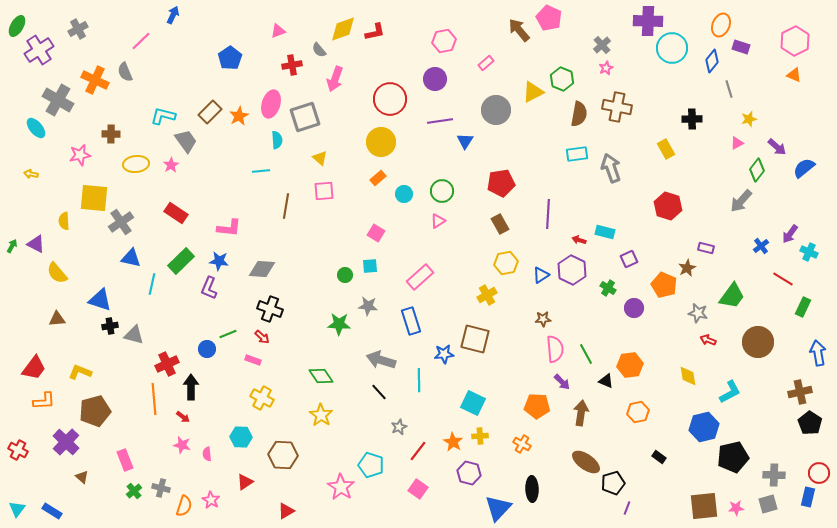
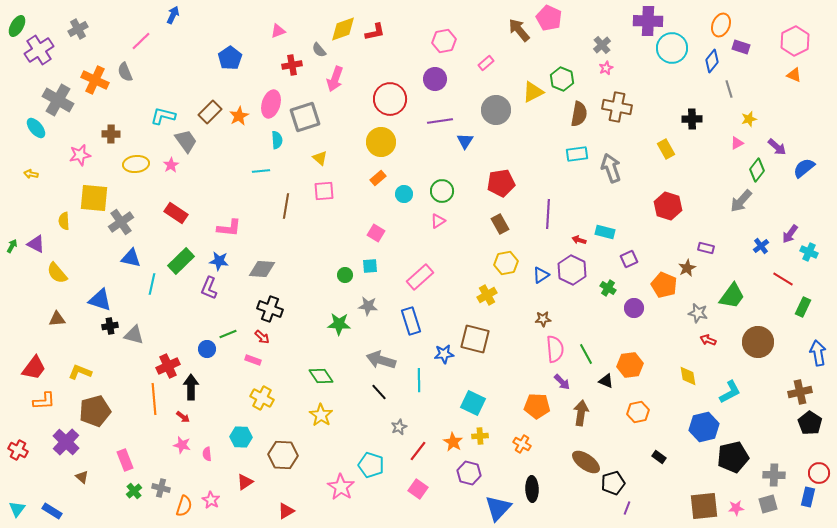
red cross at (167, 364): moved 1 px right, 2 px down
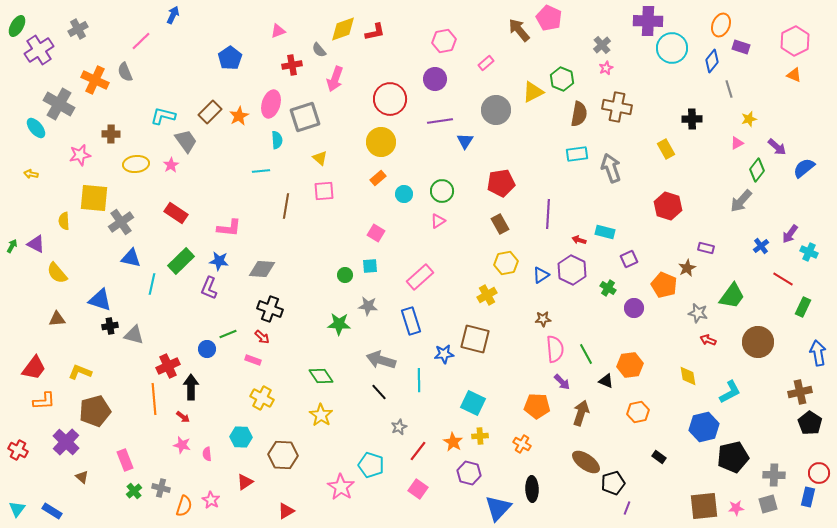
gray cross at (58, 100): moved 1 px right, 4 px down
brown arrow at (581, 413): rotated 10 degrees clockwise
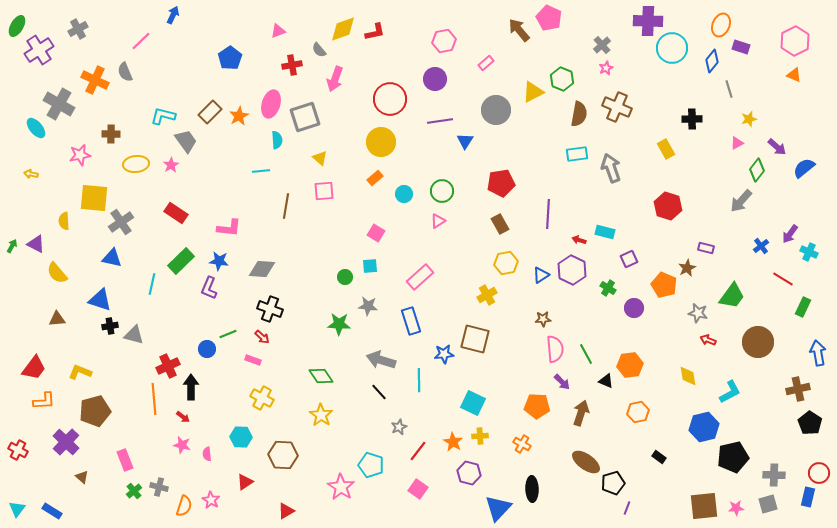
brown cross at (617, 107): rotated 12 degrees clockwise
orange rectangle at (378, 178): moved 3 px left
blue triangle at (131, 258): moved 19 px left
green circle at (345, 275): moved 2 px down
brown cross at (800, 392): moved 2 px left, 3 px up
gray cross at (161, 488): moved 2 px left, 1 px up
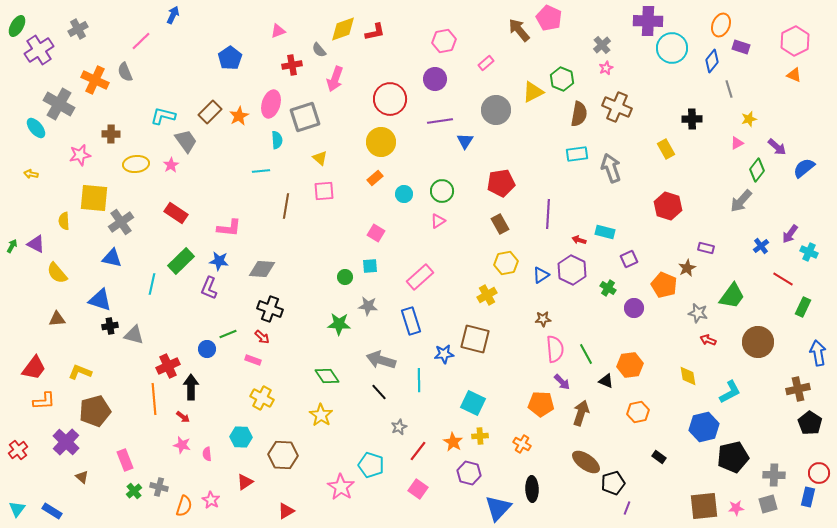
green diamond at (321, 376): moved 6 px right
orange pentagon at (537, 406): moved 4 px right, 2 px up
red cross at (18, 450): rotated 24 degrees clockwise
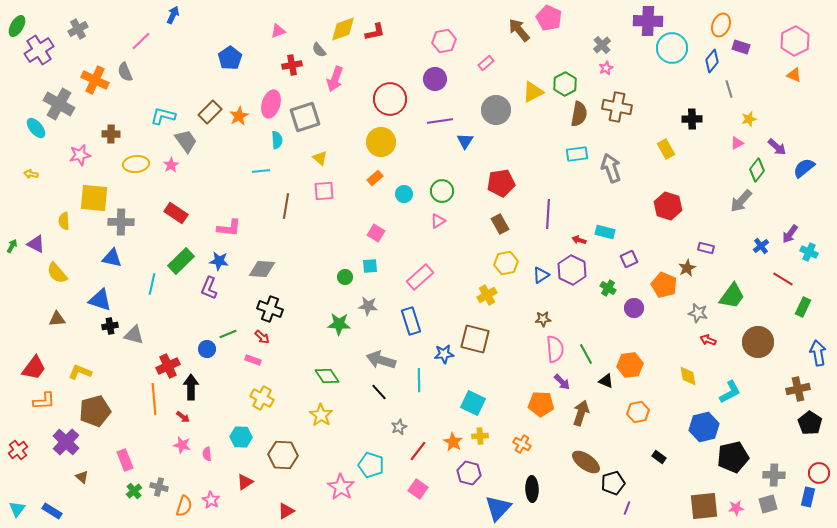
green hexagon at (562, 79): moved 3 px right, 5 px down; rotated 10 degrees clockwise
brown cross at (617, 107): rotated 12 degrees counterclockwise
gray cross at (121, 222): rotated 35 degrees clockwise
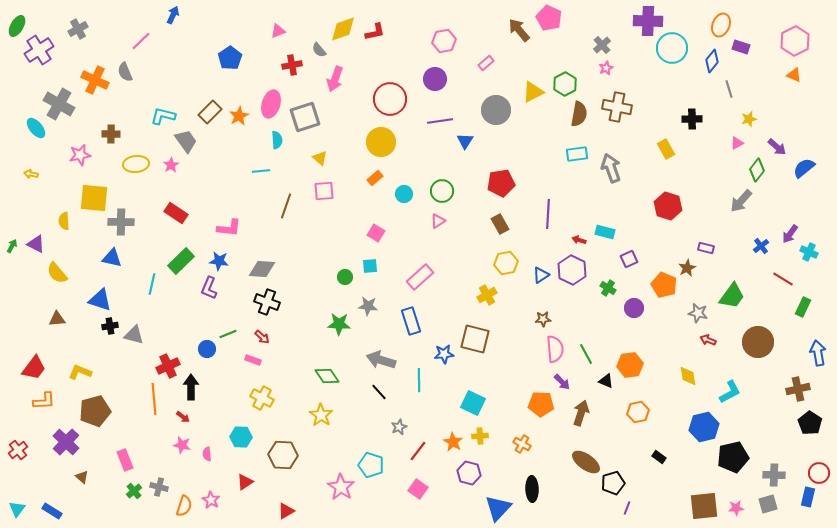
brown line at (286, 206): rotated 10 degrees clockwise
black cross at (270, 309): moved 3 px left, 7 px up
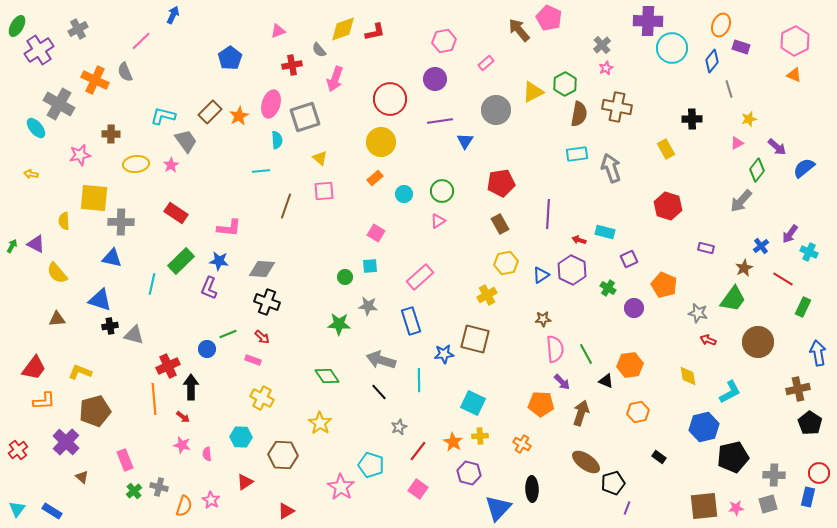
brown star at (687, 268): moved 57 px right
green trapezoid at (732, 296): moved 1 px right, 3 px down
yellow star at (321, 415): moved 1 px left, 8 px down
